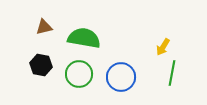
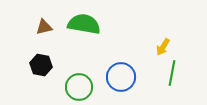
green semicircle: moved 14 px up
green circle: moved 13 px down
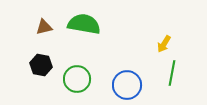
yellow arrow: moved 1 px right, 3 px up
blue circle: moved 6 px right, 8 px down
green circle: moved 2 px left, 8 px up
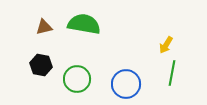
yellow arrow: moved 2 px right, 1 px down
blue circle: moved 1 px left, 1 px up
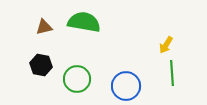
green semicircle: moved 2 px up
green line: rotated 15 degrees counterclockwise
blue circle: moved 2 px down
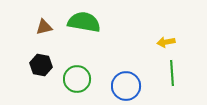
yellow arrow: moved 3 px up; rotated 48 degrees clockwise
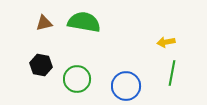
brown triangle: moved 4 px up
green line: rotated 15 degrees clockwise
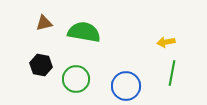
green semicircle: moved 10 px down
green circle: moved 1 px left
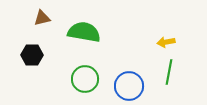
brown triangle: moved 2 px left, 5 px up
black hexagon: moved 9 px left, 10 px up; rotated 10 degrees counterclockwise
green line: moved 3 px left, 1 px up
green circle: moved 9 px right
blue circle: moved 3 px right
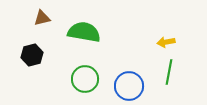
black hexagon: rotated 15 degrees counterclockwise
